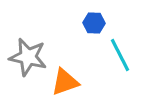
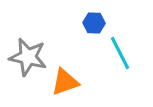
cyan line: moved 2 px up
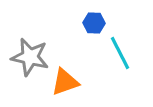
gray star: moved 2 px right
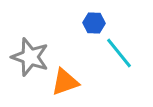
cyan line: moved 1 px left; rotated 12 degrees counterclockwise
gray star: rotated 6 degrees clockwise
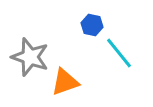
blue hexagon: moved 2 px left, 2 px down; rotated 10 degrees clockwise
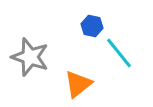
blue hexagon: moved 1 px down
orange triangle: moved 13 px right, 2 px down; rotated 20 degrees counterclockwise
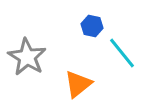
cyan line: moved 3 px right
gray star: moved 3 px left; rotated 12 degrees clockwise
